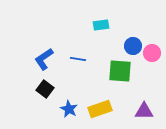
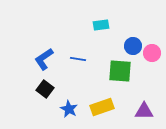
yellow rectangle: moved 2 px right, 2 px up
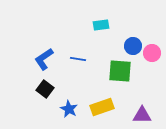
purple triangle: moved 2 px left, 4 px down
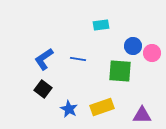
black square: moved 2 px left
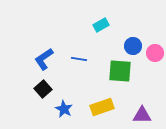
cyan rectangle: rotated 21 degrees counterclockwise
pink circle: moved 3 px right
blue line: moved 1 px right
black square: rotated 12 degrees clockwise
blue star: moved 5 px left
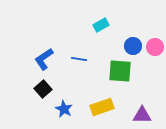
pink circle: moved 6 px up
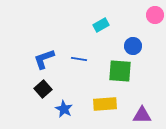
pink circle: moved 32 px up
blue L-shape: rotated 15 degrees clockwise
yellow rectangle: moved 3 px right, 3 px up; rotated 15 degrees clockwise
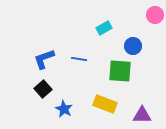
cyan rectangle: moved 3 px right, 3 px down
yellow rectangle: rotated 25 degrees clockwise
